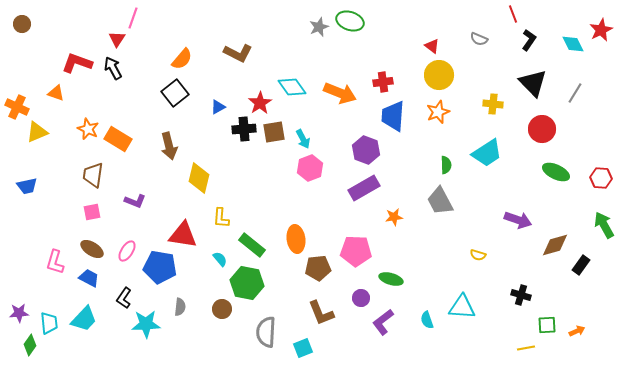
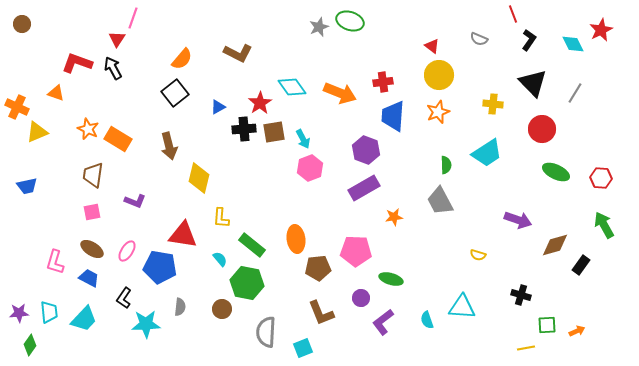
cyan trapezoid at (49, 323): moved 11 px up
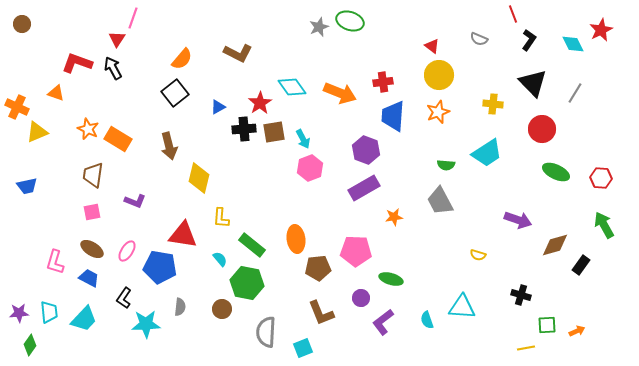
green semicircle at (446, 165): rotated 96 degrees clockwise
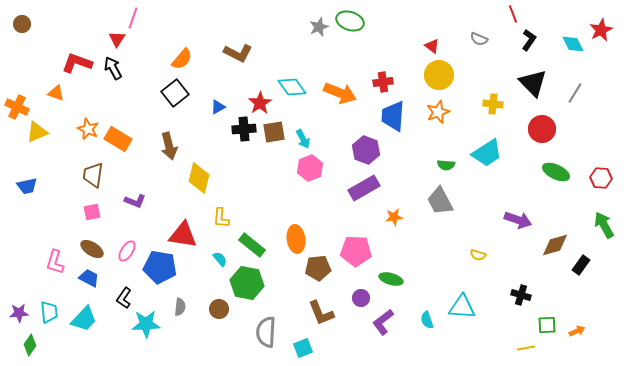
brown circle at (222, 309): moved 3 px left
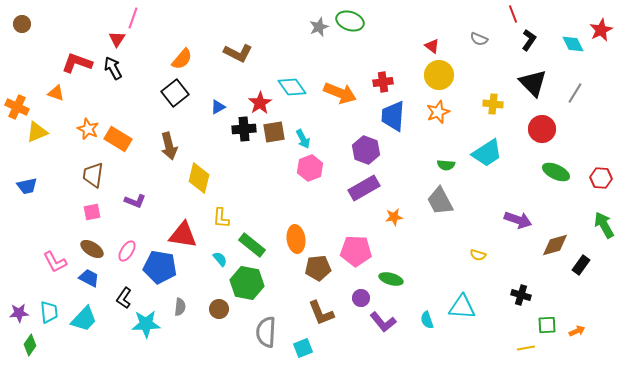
pink L-shape at (55, 262): rotated 45 degrees counterclockwise
purple L-shape at (383, 322): rotated 92 degrees counterclockwise
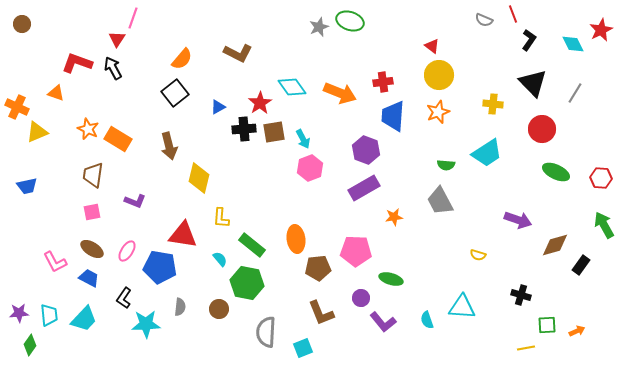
gray semicircle at (479, 39): moved 5 px right, 19 px up
cyan trapezoid at (49, 312): moved 3 px down
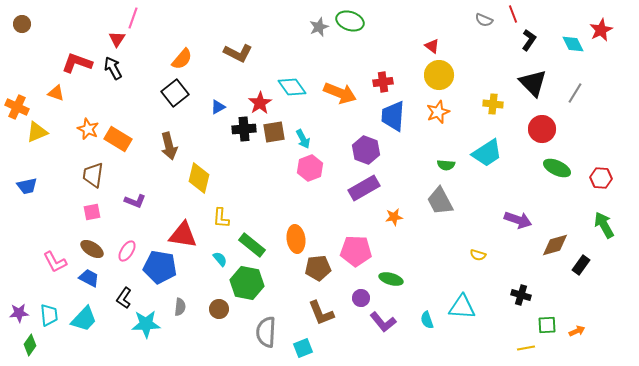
green ellipse at (556, 172): moved 1 px right, 4 px up
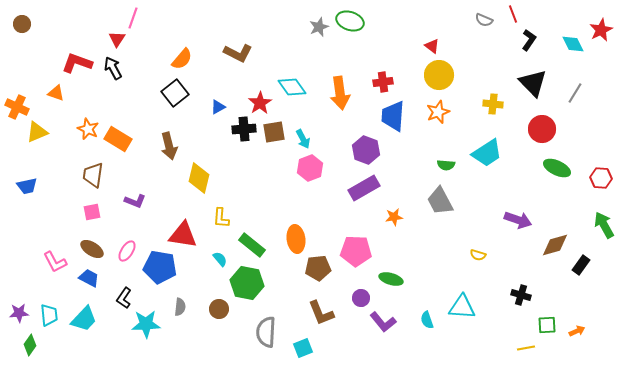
orange arrow at (340, 93): rotated 60 degrees clockwise
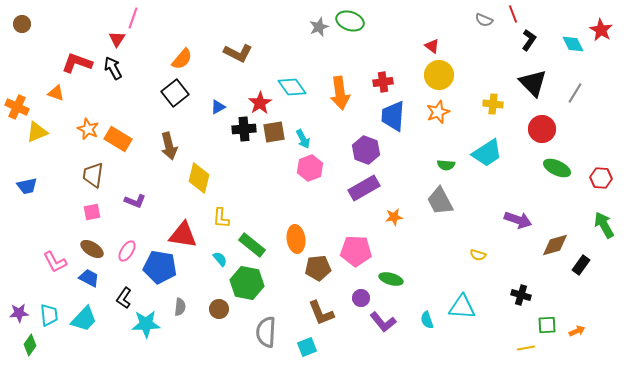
red star at (601, 30): rotated 15 degrees counterclockwise
cyan square at (303, 348): moved 4 px right, 1 px up
